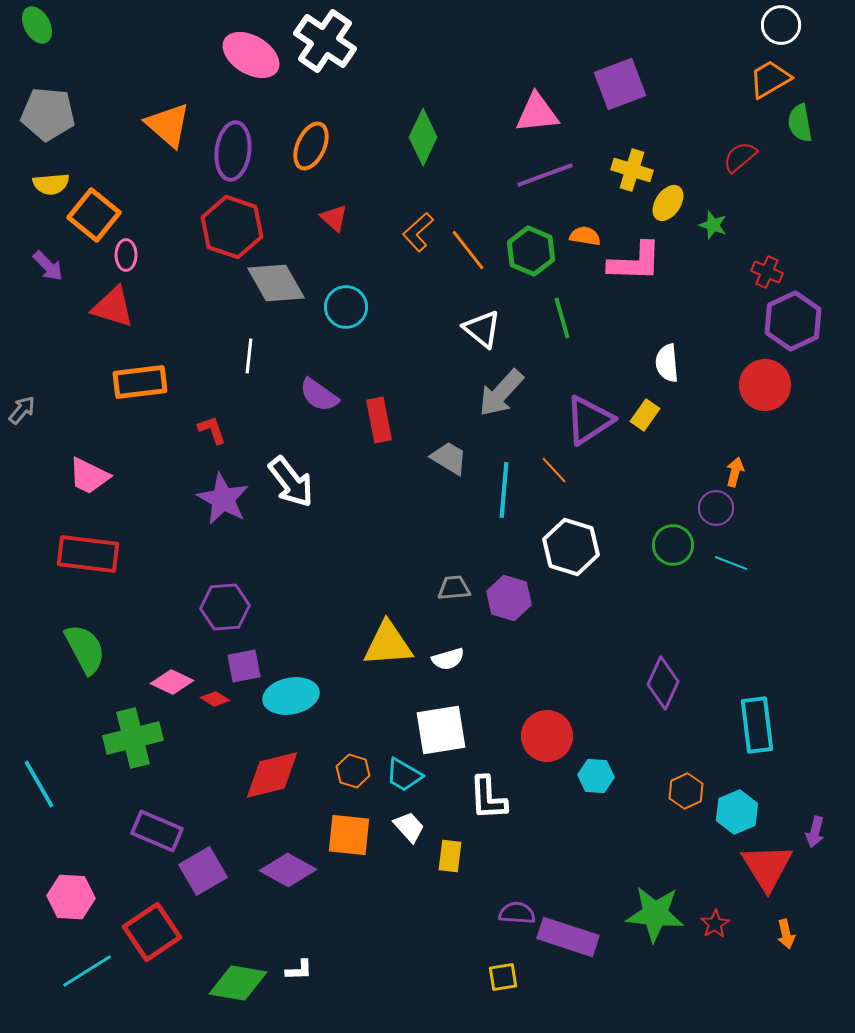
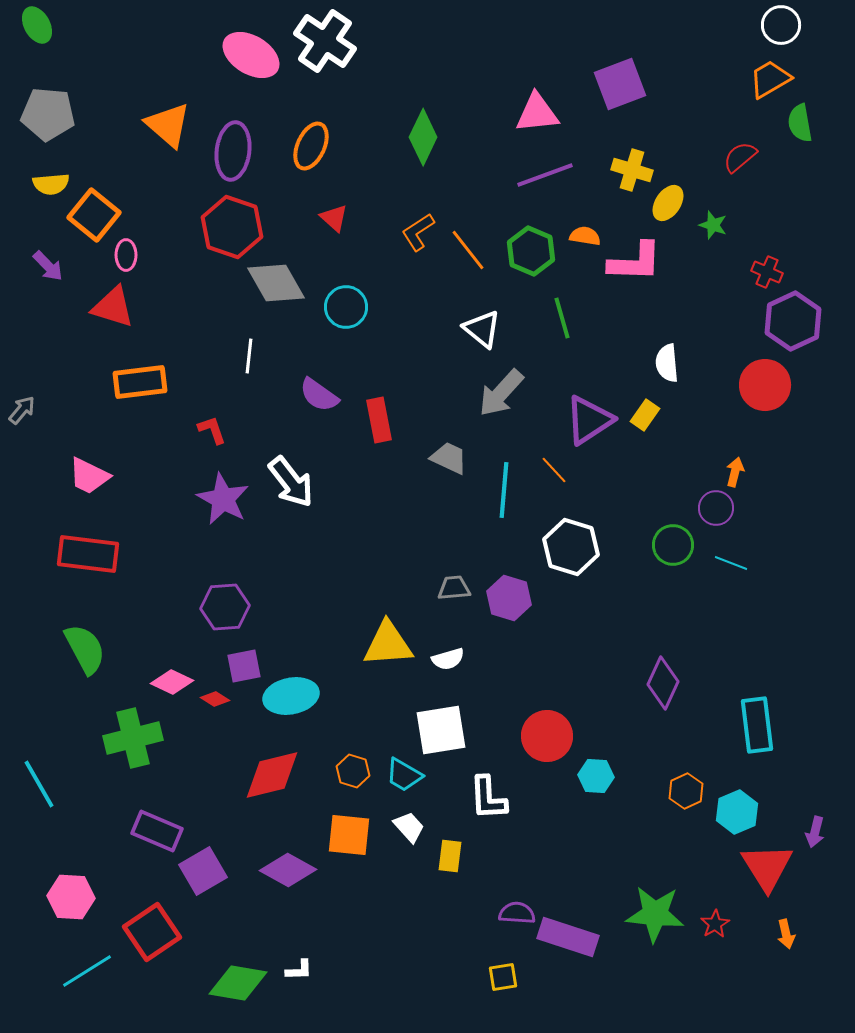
orange L-shape at (418, 232): rotated 9 degrees clockwise
gray trapezoid at (449, 458): rotated 6 degrees counterclockwise
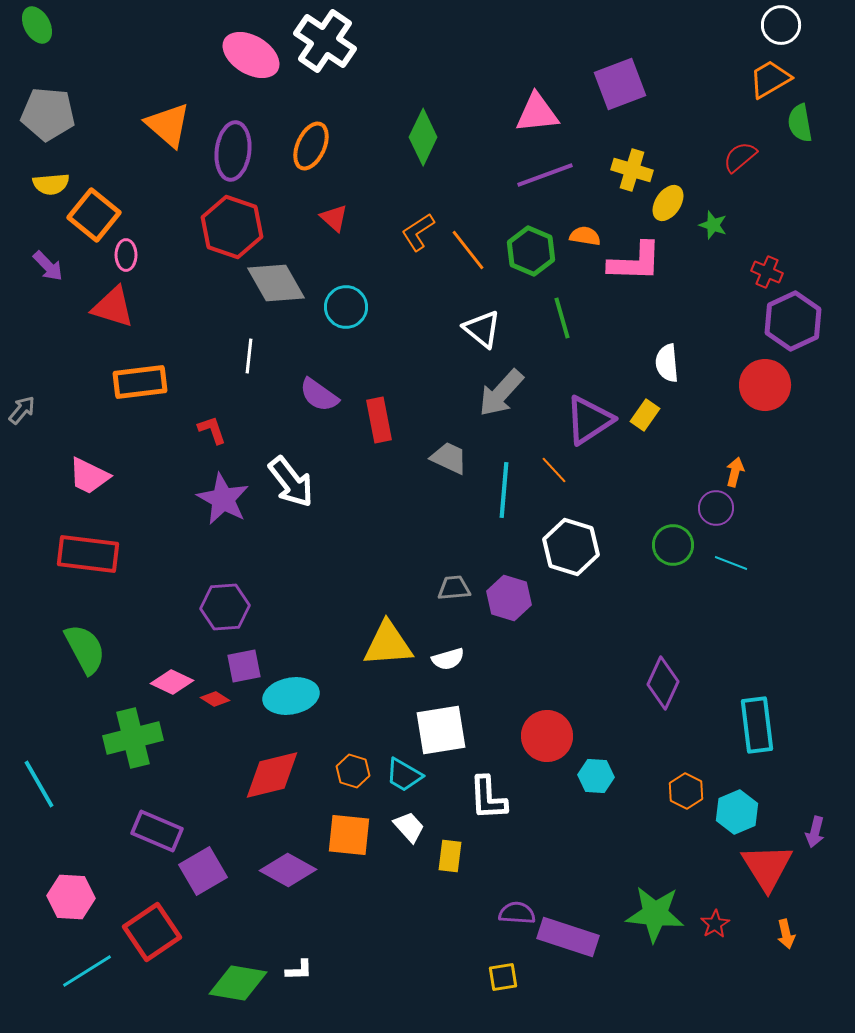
orange hexagon at (686, 791): rotated 8 degrees counterclockwise
